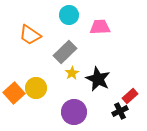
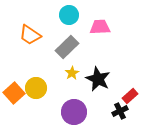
gray rectangle: moved 2 px right, 5 px up
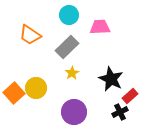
black star: moved 13 px right
black cross: moved 1 px down
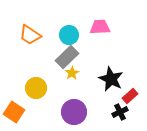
cyan circle: moved 20 px down
gray rectangle: moved 10 px down
orange square: moved 19 px down; rotated 15 degrees counterclockwise
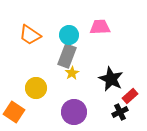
gray rectangle: moved 1 px up; rotated 25 degrees counterclockwise
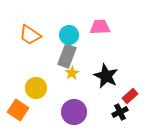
black star: moved 5 px left, 3 px up
orange square: moved 4 px right, 2 px up
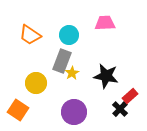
pink trapezoid: moved 5 px right, 4 px up
gray rectangle: moved 5 px left, 5 px down
black star: rotated 15 degrees counterclockwise
yellow circle: moved 5 px up
black cross: moved 3 px up; rotated 21 degrees counterclockwise
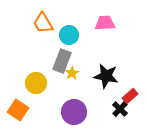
orange trapezoid: moved 13 px right, 12 px up; rotated 25 degrees clockwise
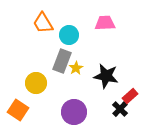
yellow star: moved 4 px right, 5 px up
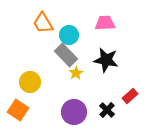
gray rectangle: moved 4 px right, 6 px up; rotated 65 degrees counterclockwise
yellow star: moved 5 px down
black star: moved 16 px up
yellow circle: moved 6 px left, 1 px up
black cross: moved 13 px left, 1 px down
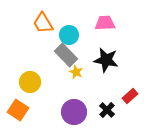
yellow star: moved 1 px up; rotated 16 degrees counterclockwise
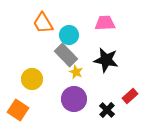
yellow circle: moved 2 px right, 3 px up
purple circle: moved 13 px up
